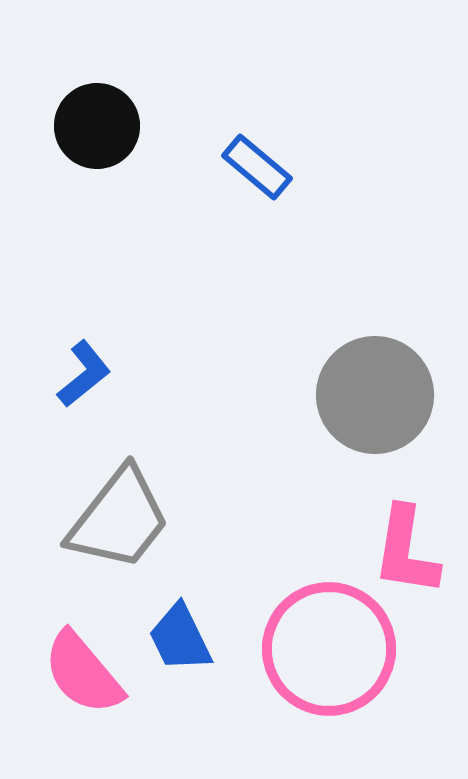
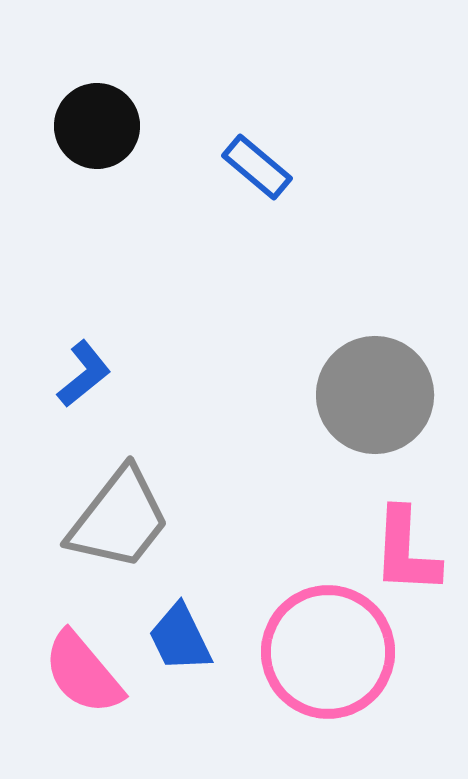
pink L-shape: rotated 6 degrees counterclockwise
pink circle: moved 1 px left, 3 px down
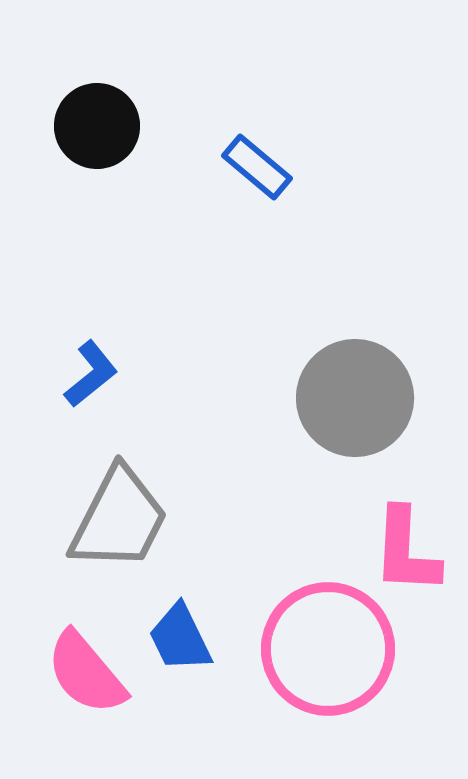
blue L-shape: moved 7 px right
gray circle: moved 20 px left, 3 px down
gray trapezoid: rotated 11 degrees counterclockwise
pink circle: moved 3 px up
pink semicircle: moved 3 px right
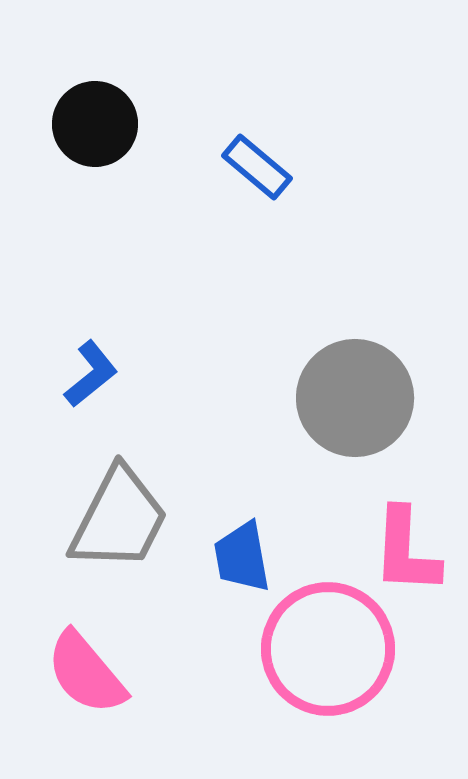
black circle: moved 2 px left, 2 px up
blue trapezoid: moved 62 px right, 81 px up; rotated 16 degrees clockwise
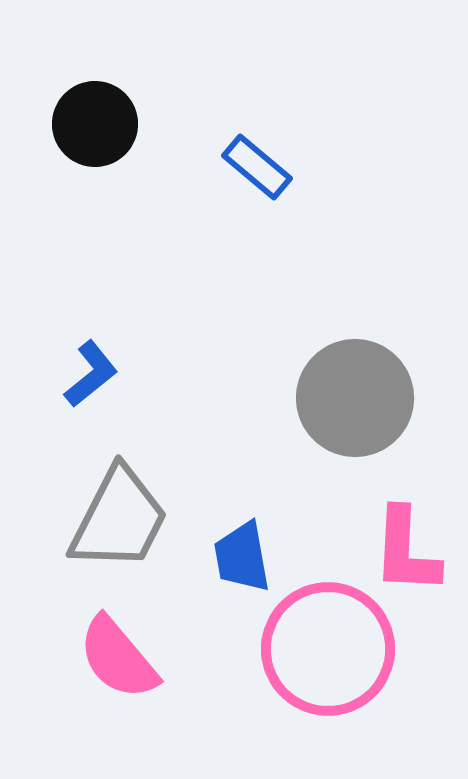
pink semicircle: moved 32 px right, 15 px up
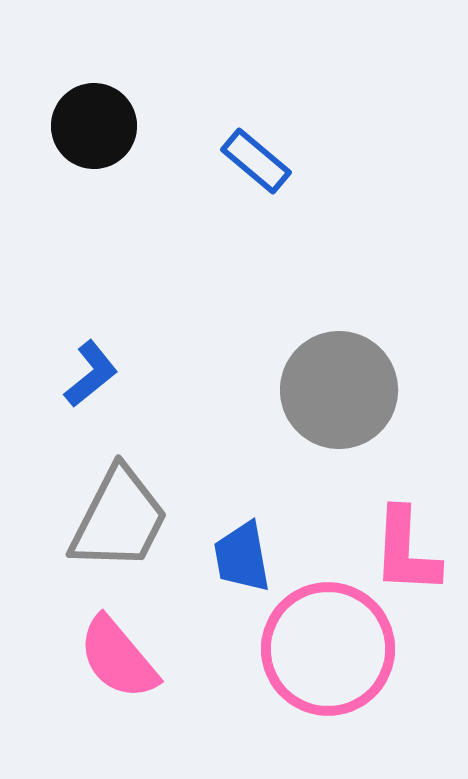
black circle: moved 1 px left, 2 px down
blue rectangle: moved 1 px left, 6 px up
gray circle: moved 16 px left, 8 px up
